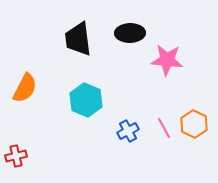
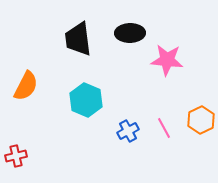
orange semicircle: moved 1 px right, 2 px up
orange hexagon: moved 7 px right, 4 px up; rotated 8 degrees clockwise
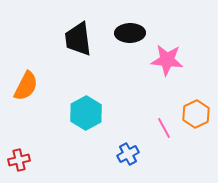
cyan hexagon: moved 13 px down; rotated 8 degrees clockwise
orange hexagon: moved 5 px left, 6 px up
blue cross: moved 23 px down
red cross: moved 3 px right, 4 px down
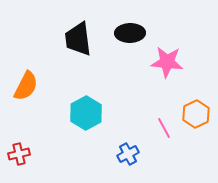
pink star: moved 2 px down
red cross: moved 6 px up
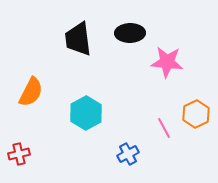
orange semicircle: moved 5 px right, 6 px down
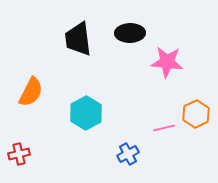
pink line: rotated 75 degrees counterclockwise
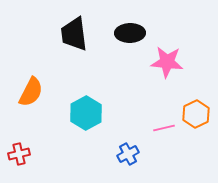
black trapezoid: moved 4 px left, 5 px up
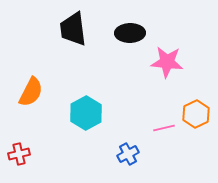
black trapezoid: moved 1 px left, 5 px up
